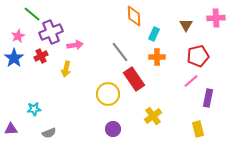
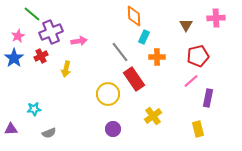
cyan rectangle: moved 10 px left, 3 px down
pink arrow: moved 4 px right, 4 px up
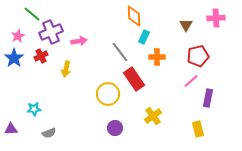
purple circle: moved 2 px right, 1 px up
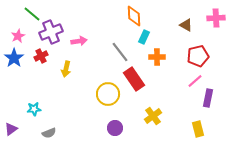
brown triangle: rotated 32 degrees counterclockwise
pink line: moved 4 px right
purple triangle: rotated 32 degrees counterclockwise
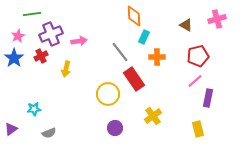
green line: rotated 48 degrees counterclockwise
pink cross: moved 1 px right, 1 px down; rotated 12 degrees counterclockwise
purple cross: moved 2 px down
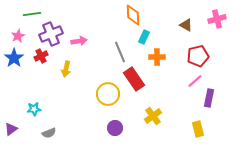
orange diamond: moved 1 px left, 1 px up
gray line: rotated 15 degrees clockwise
purple rectangle: moved 1 px right
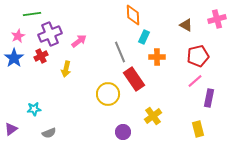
purple cross: moved 1 px left
pink arrow: rotated 28 degrees counterclockwise
purple circle: moved 8 px right, 4 px down
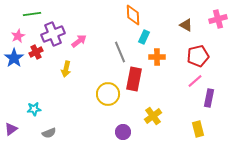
pink cross: moved 1 px right
purple cross: moved 3 px right
red cross: moved 5 px left, 4 px up
red rectangle: rotated 45 degrees clockwise
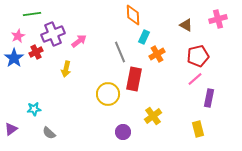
orange cross: moved 3 px up; rotated 28 degrees counterclockwise
pink line: moved 2 px up
gray semicircle: rotated 64 degrees clockwise
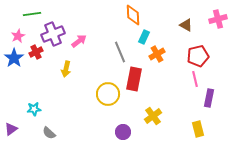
pink line: rotated 63 degrees counterclockwise
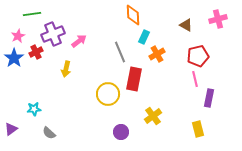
purple circle: moved 2 px left
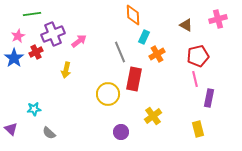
yellow arrow: moved 1 px down
purple triangle: rotated 40 degrees counterclockwise
